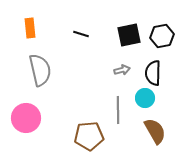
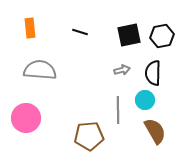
black line: moved 1 px left, 2 px up
gray semicircle: rotated 72 degrees counterclockwise
cyan circle: moved 2 px down
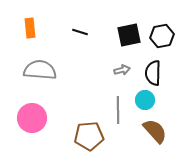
pink circle: moved 6 px right
brown semicircle: rotated 12 degrees counterclockwise
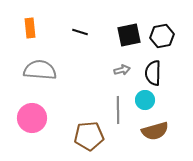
brown semicircle: rotated 116 degrees clockwise
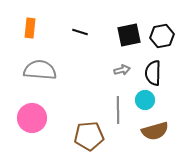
orange rectangle: rotated 12 degrees clockwise
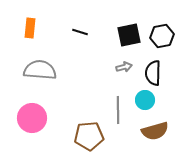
gray arrow: moved 2 px right, 3 px up
